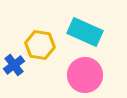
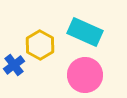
yellow hexagon: rotated 20 degrees clockwise
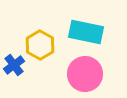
cyan rectangle: moved 1 px right; rotated 12 degrees counterclockwise
pink circle: moved 1 px up
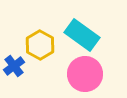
cyan rectangle: moved 4 px left, 3 px down; rotated 24 degrees clockwise
blue cross: moved 1 px down
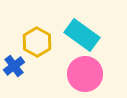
yellow hexagon: moved 3 px left, 3 px up
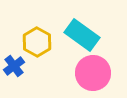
pink circle: moved 8 px right, 1 px up
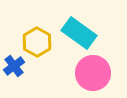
cyan rectangle: moved 3 px left, 2 px up
